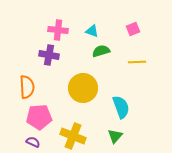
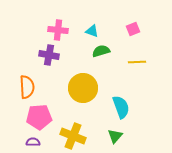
purple semicircle: rotated 24 degrees counterclockwise
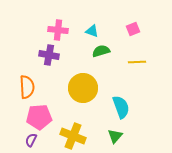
purple semicircle: moved 2 px left, 2 px up; rotated 64 degrees counterclockwise
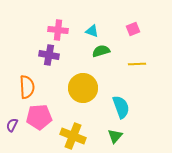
yellow line: moved 2 px down
purple semicircle: moved 19 px left, 15 px up
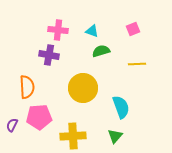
yellow cross: rotated 25 degrees counterclockwise
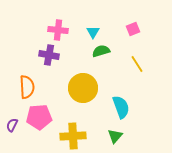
cyan triangle: moved 1 px right, 1 px down; rotated 40 degrees clockwise
yellow line: rotated 60 degrees clockwise
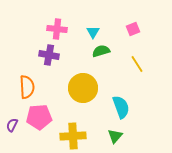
pink cross: moved 1 px left, 1 px up
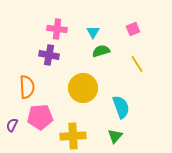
pink pentagon: moved 1 px right
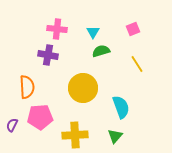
purple cross: moved 1 px left
yellow cross: moved 2 px right, 1 px up
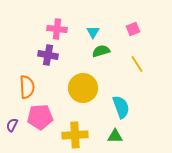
green triangle: rotated 49 degrees clockwise
